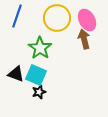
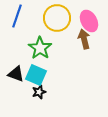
pink ellipse: moved 2 px right, 1 px down
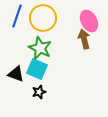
yellow circle: moved 14 px left
green star: rotated 10 degrees counterclockwise
cyan square: moved 1 px right, 6 px up
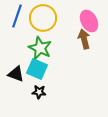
black star: rotated 24 degrees clockwise
